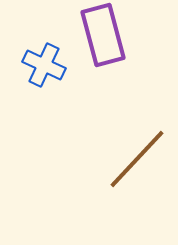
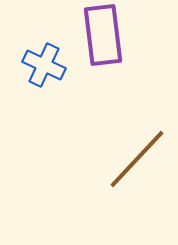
purple rectangle: rotated 8 degrees clockwise
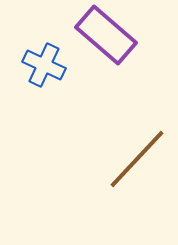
purple rectangle: moved 3 px right; rotated 42 degrees counterclockwise
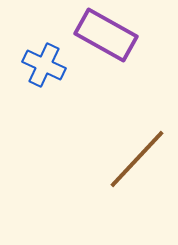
purple rectangle: rotated 12 degrees counterclockwise
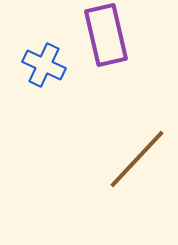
purple rectangle: rotated 48 degrees clockwise
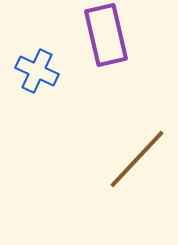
blue cross: moved 7 px left, 6 px down
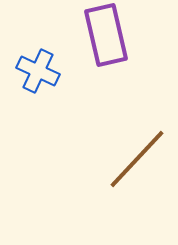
blue cross: moved 1 px right
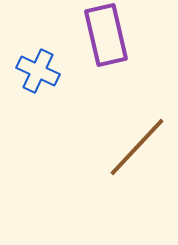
brown line: moved 12 px up
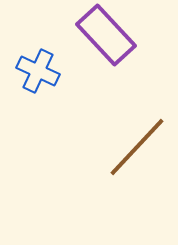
purple rectangle: rotated 30 degrees counterclockwise
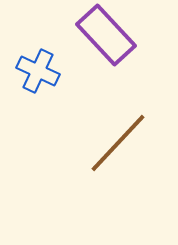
brown line: moved 19 px left, 4 px up
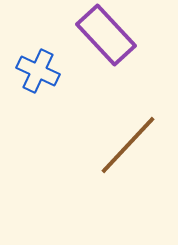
brown line: moved 10 px right, 2 px down
